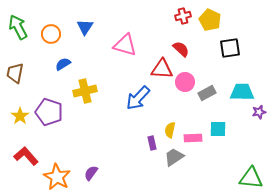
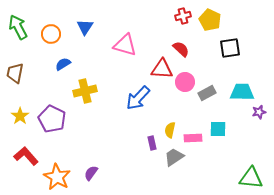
purple pentagon: moved 3 px right, 7 px down; rotated 8 degrees clockwise
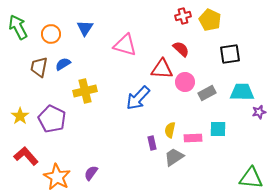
blue triangle: moved 1 px down
black square: moved 6 px down
brown trapezoid: moved 24 px right, 6 px up
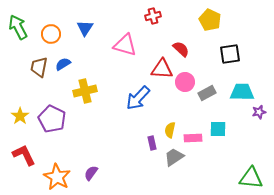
red cross: moved 30 px left
red L-shape: moved 2 px left, 1 px up; rotated 15 degrees clockwise
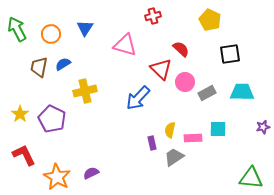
green arrow: moved 1 px left, 2 px down
red triangle: moved 1 px left; rotated 40 degrees clockwise
purple star: moved 4 px right, 15 px down
yellow star: moved 2 px up
purple semicircle: rotated 28 degrees clockwise
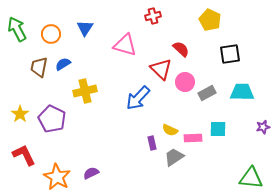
yellow semicircle: rotated 77 degrees counterclockwise
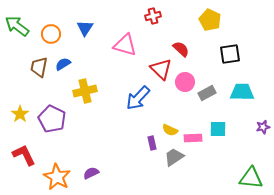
green arrow: moved 3 px up; rotated 25 degrees counterclockwise
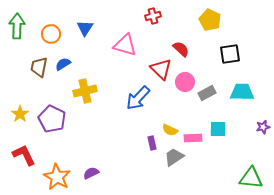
green arrow: rotated 55 degrees clockwise
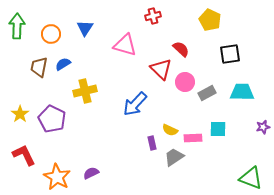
blue arrow: moved 3 px left, 6 px down
green triangle: rotated 15 degrees clockwise
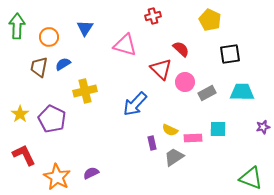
orange circle: moved 2 px left, 3 px down
